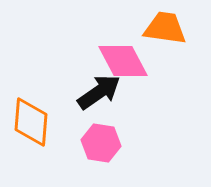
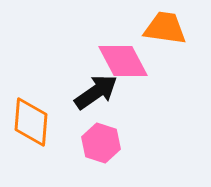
black arrow: moved 3 px left
pink hexagon: rotated 9 degrees clockwise
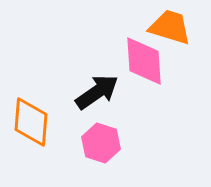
orange trapezoid: moved 5 px right, 1 px up; rotated 9 degrees clockwise
pink diamond: moved 21 px right; rotated 24 degrees clockwise
black arrow: moved 1 px right
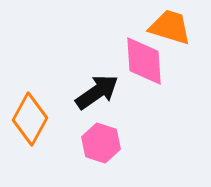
orange diamond: moved 1 px left, 3 px up; rotated 24 degrees clockwise
